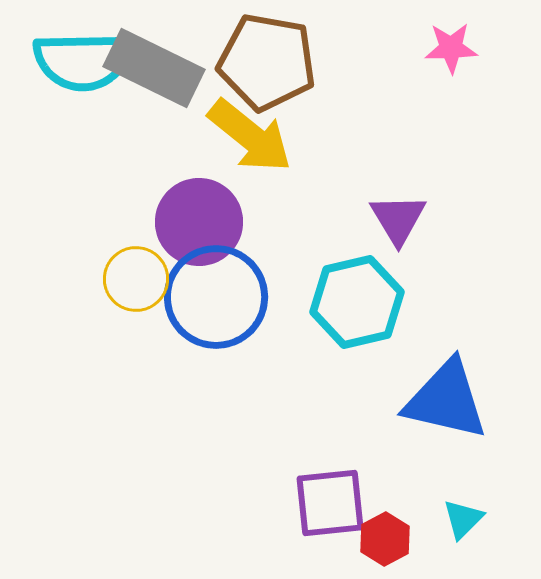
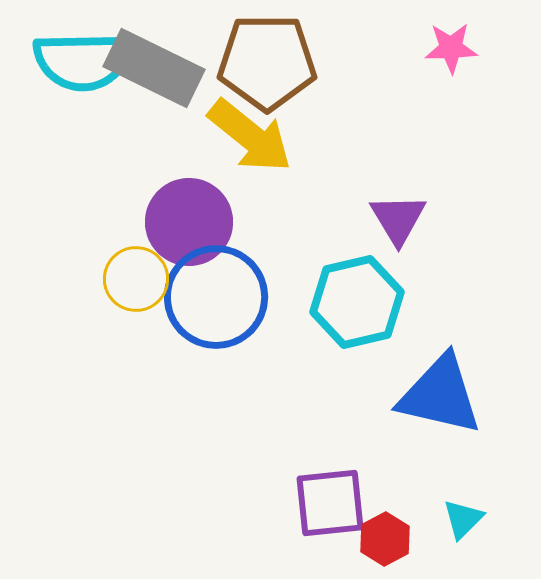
brown pentagon: rotated 10 degrees counterclockwise
purple circle: moved 10 px left
blue triangle: moved 6 px left, 5 px up
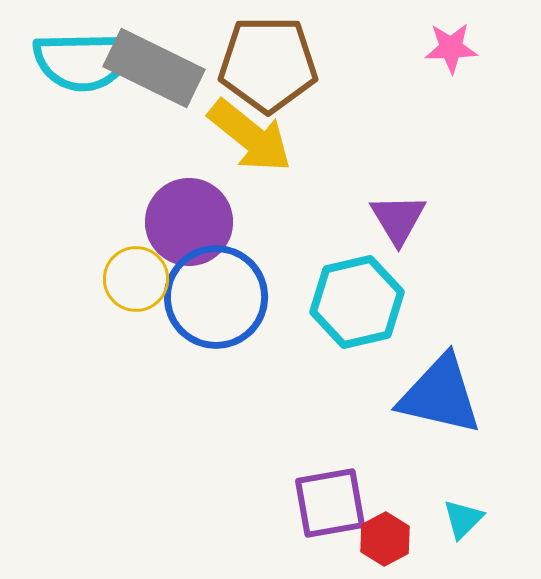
brown pentagon: moved 1 px right, 2 px down
purple square: rotated 4 degrees counterclockwise
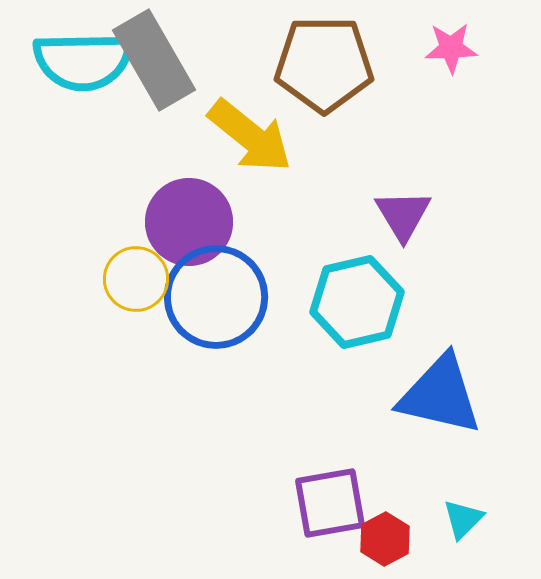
brown pentagon: moved 56 px right
gray rectangle: moved 8 px up; rotated 34 degrees clockwise
purple triangle: moved 5 px right, 4 px up
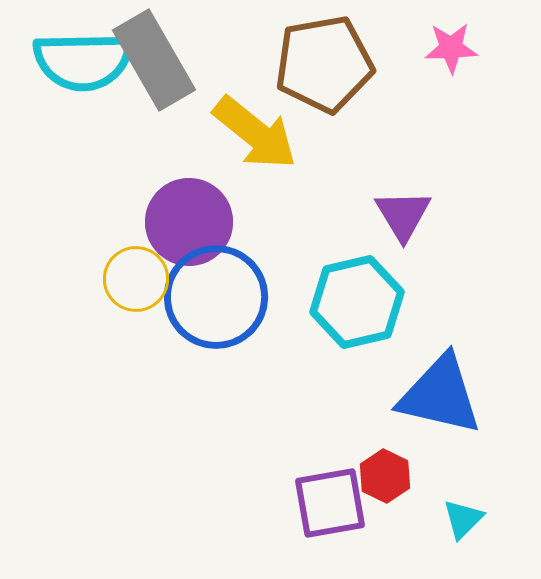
brown pentagon: rotated 10 degrees counterclockwise
yellow arrow: moved 5 px right, 3 px up
red hexagon: moved 63 px up; rotated 6 degrees counterclockwise
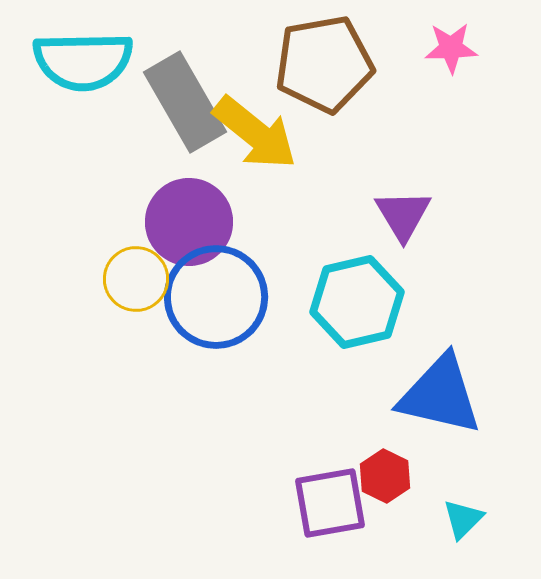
gray rectangle: moved 31 px right, 42 px down
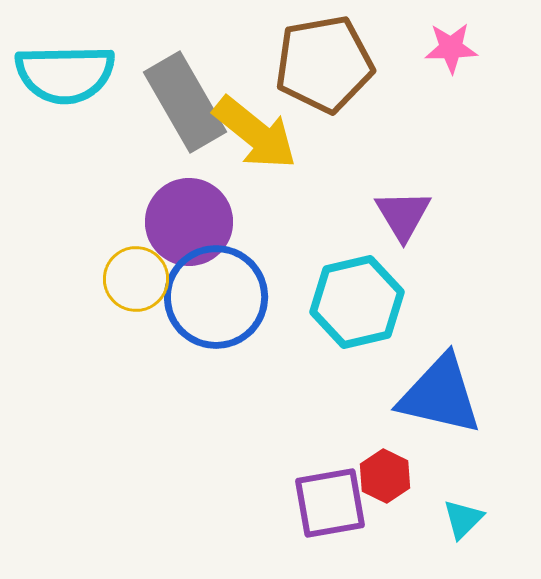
cyan semicircle: moved 18 px left, 13 px down
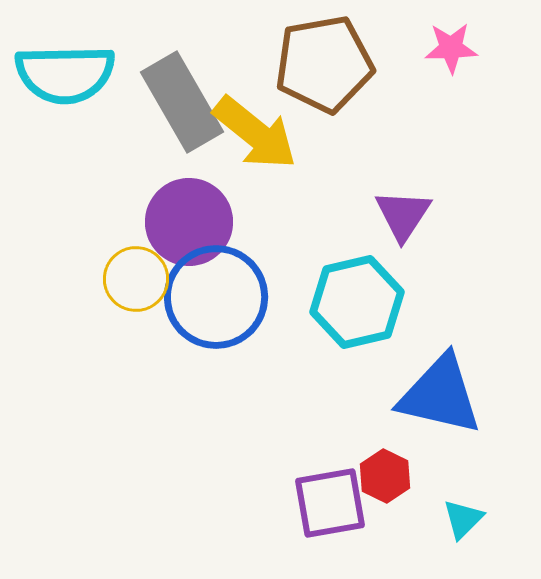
gray rectangle: moved 3 px left
purple triangle: rotated 4 degrees clockwise
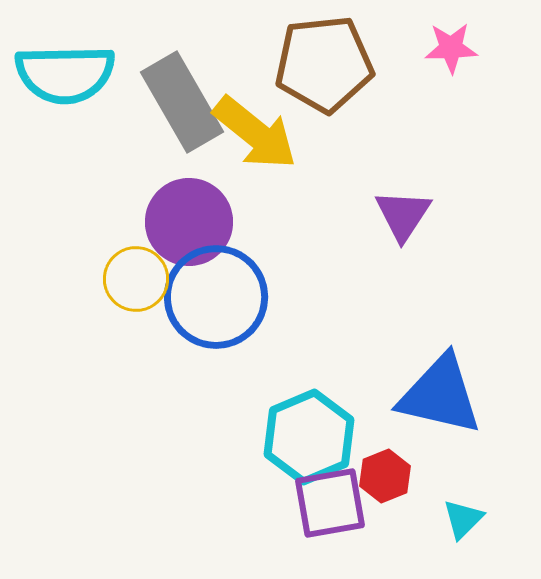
brown pentagon: rotated 4 degrees clockwise
cyan hexagon: moved 48 px left, 135 px down; rotated 10 degrees counterclockwise
red hexagon: rotated 12 degrees clockwise
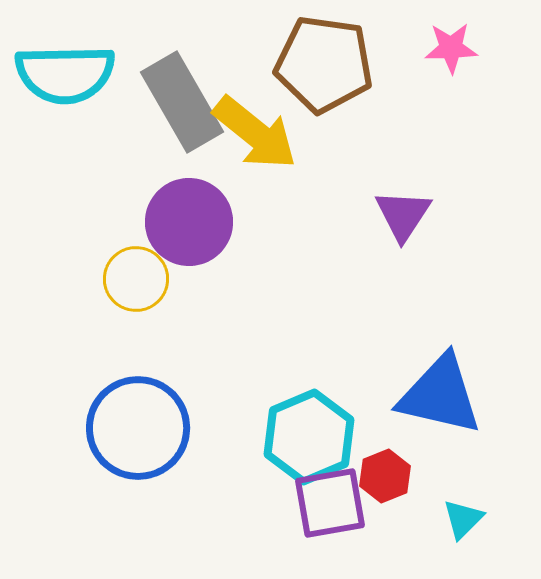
brown pentagon: rotated 14 degrees clockwise
blue circle: moved 78 px left, 131 px down
